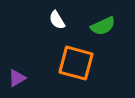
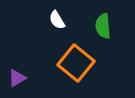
green semicircle: rotated 110 degrees clockwise
orange square: rotated 24 degrees clockwise
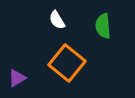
orange square: moved 9 px left
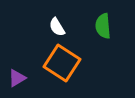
white semicircle: moved 7 px down
orange square: moved 5 px left; rotated 6 degrees counterclockwise
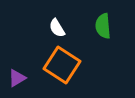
white semicircle: moved 1 px down
orange square: moved 2 px down
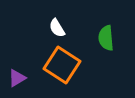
green semicircle: moved 3 px right, 12 px down
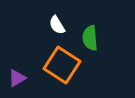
white semicircle: moved 3 px up
green semicircle: moved 16 px left
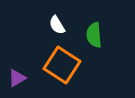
green semicircle: moved 4 px right, 3 px up
